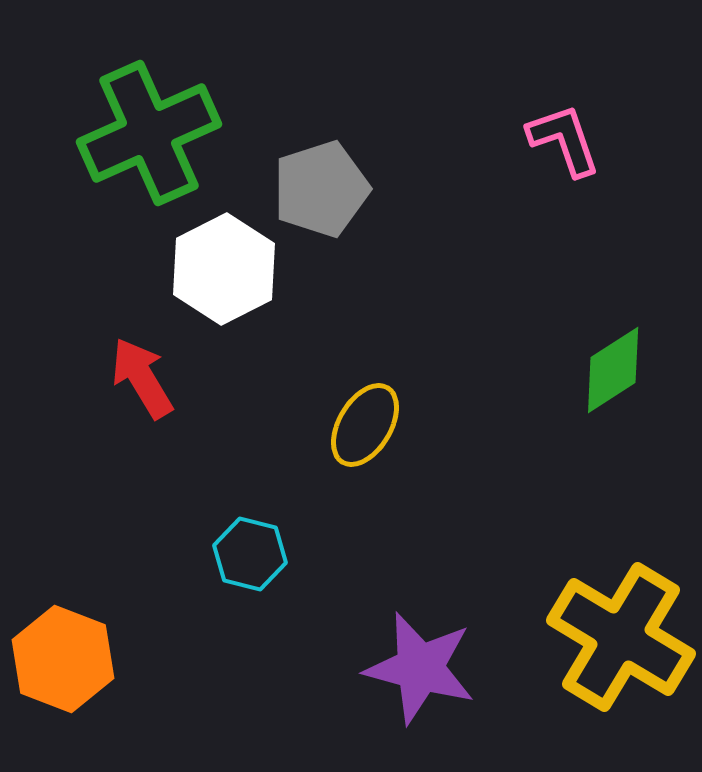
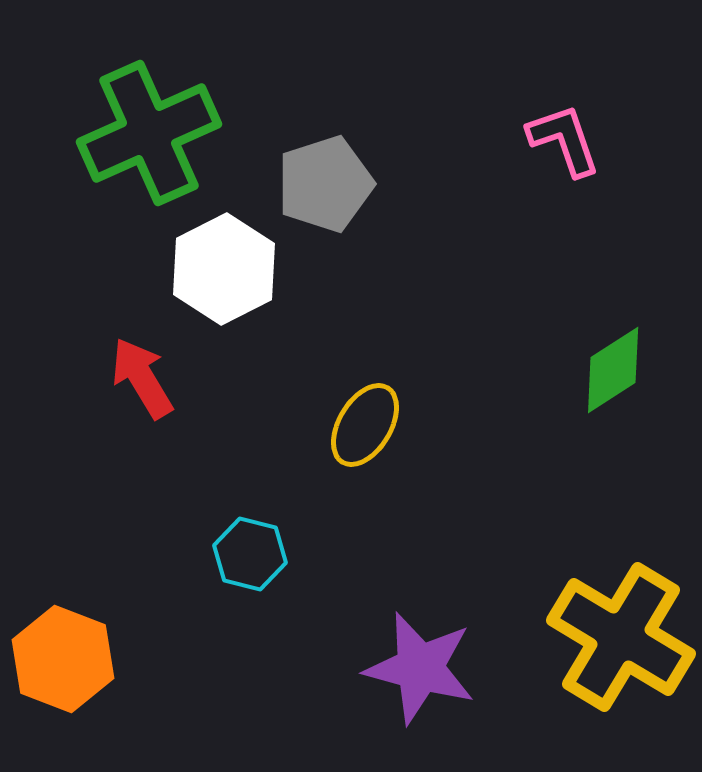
gray pentagon: moved 4 px right, 5 px up
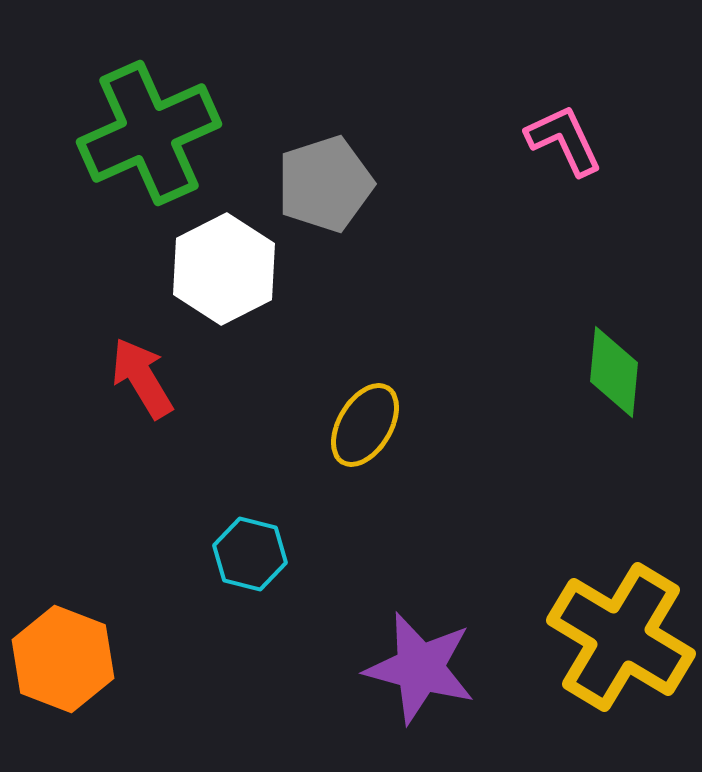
pink L-shape: rotated 6 degrees counterclockwise
green diamond: moved 1 px right, 2 px down; rotated 52 degrees counterclockwise
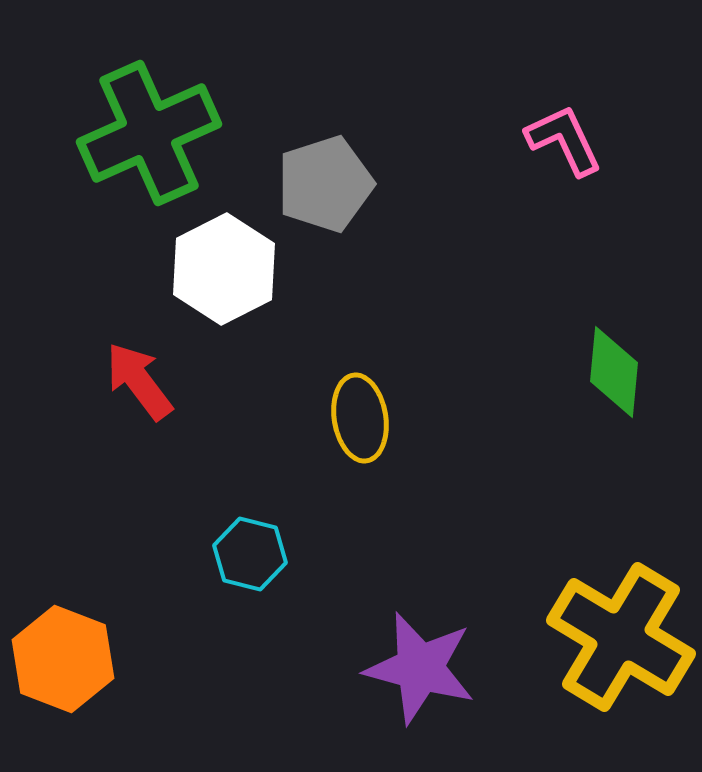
red arrow: moved 3 px left, 3 px down; rotated 6 degrees counterclockwise
yellow ellipse: moved 5 px left, 7 px up; rotated 40 degrees counterclockwise
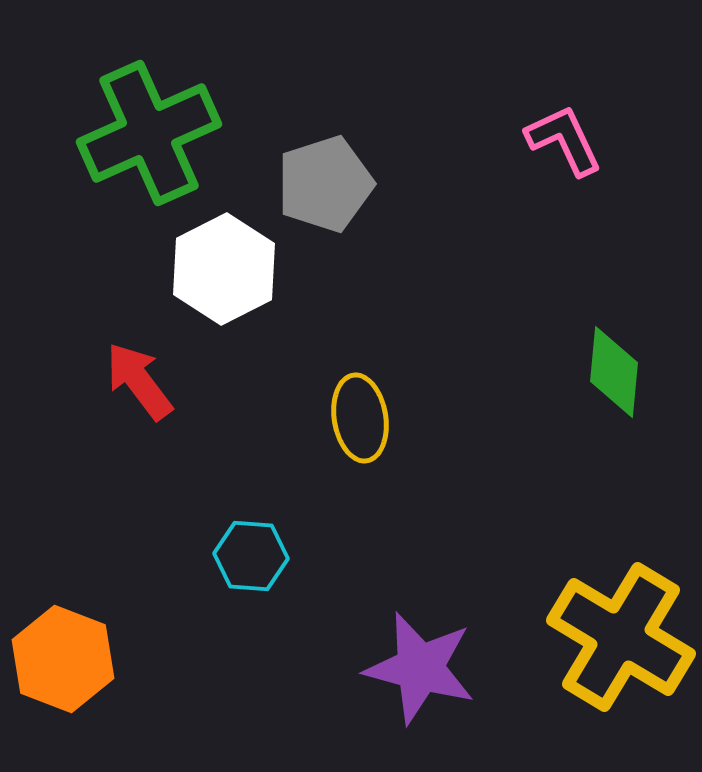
cyan hexagon: moved 1 px right, 2 px down; rotated 10 degrees counterclockwise
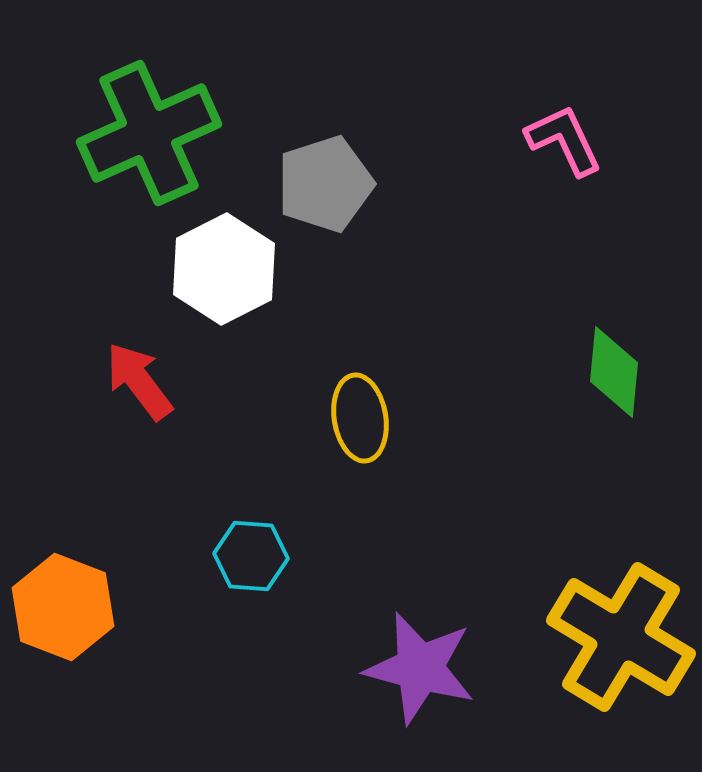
orange hexagon: moved 52 px up
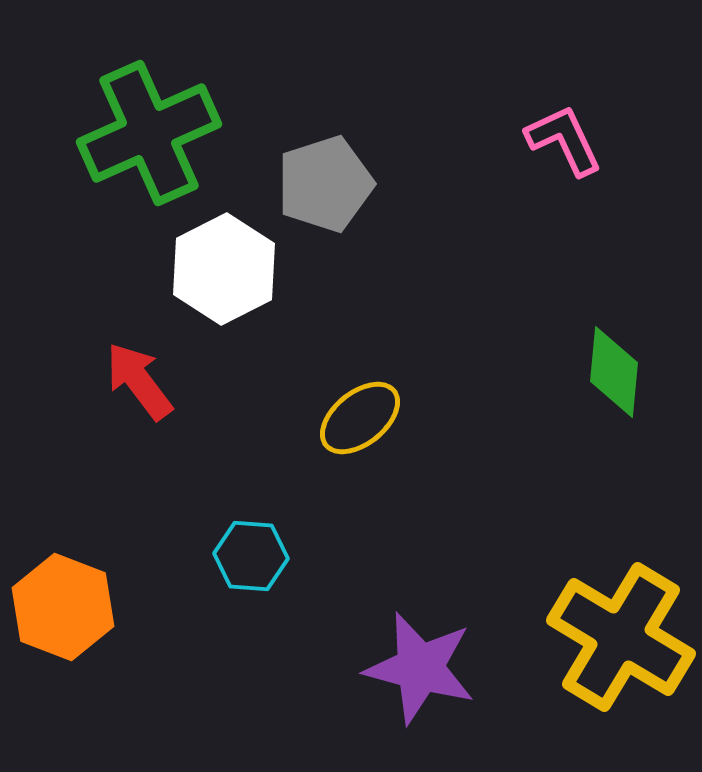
yellow ellipse: rotated 60 degrees clockwise
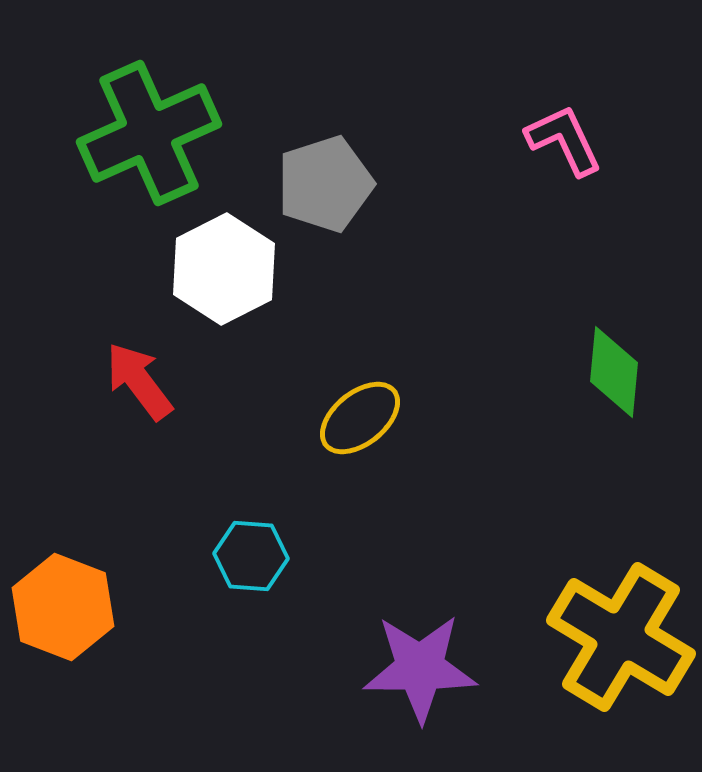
purple star: rotated 15 degrees counterclockwise
